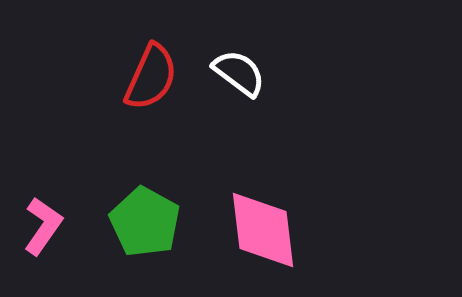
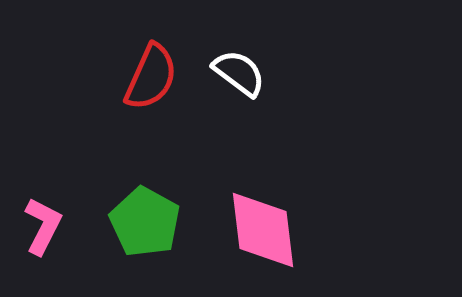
pink L-shape: rotated 8 degrees counterclockwise
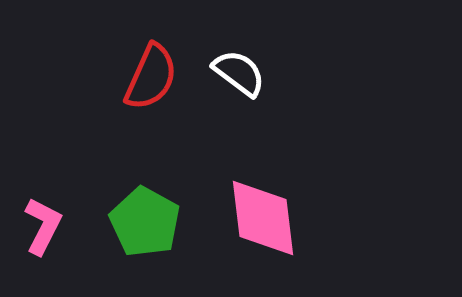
pink diamond: moved 12 px up
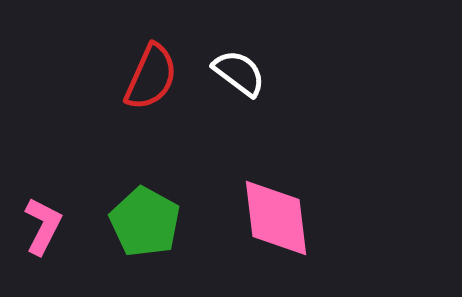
pink diamond: moved 13 px right
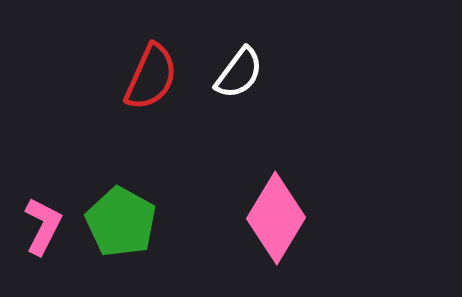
white semicircle: rotated 90 degrees clockwise
pink diamond: rotated 38 degrees clockwise
green pentagon: moved 24 px left
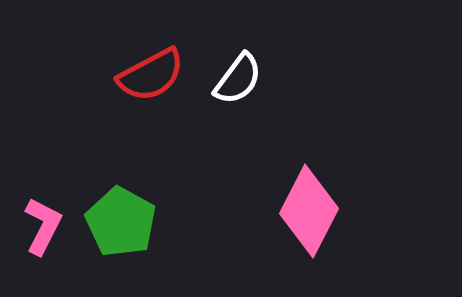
white semicircle: moved 1 px left, 6 px down
red semicircle: moved 2 px up; rotated 38 degrees clockwise
pink diamond: moved 33 px right, 7 px up; rotated 4 degrees counterclockwise
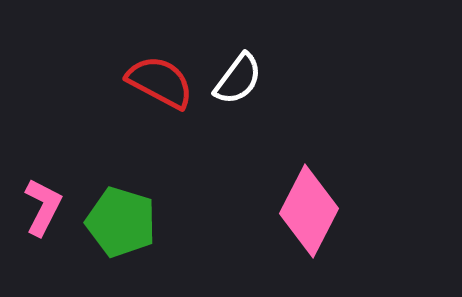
red semicircle: moved 9 px right, 7 px down; rotated 124 degrees counterclockwise
green pentagon: rotated 12 degrees counterclockwise
pink L-shape: moved 19 px up
